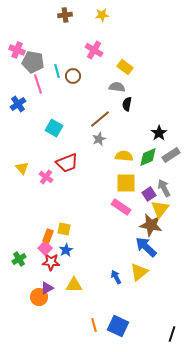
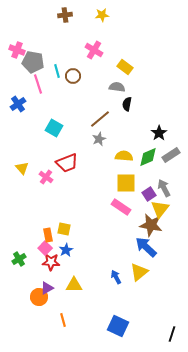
orange rectangle at (48, 236): moved 1 px up; rotated 32 degrees counterclockwise
orange line at (94, 325): moved 31 px left, 5 px up
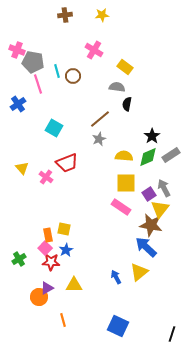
black star at (159, 133): moved 7 px left, 3 px down
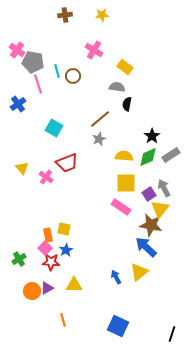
pink cross at (17, 50): rotated 14 degrees clockwise
orange circle at (39, 297): moved 7 px left, 6 px up
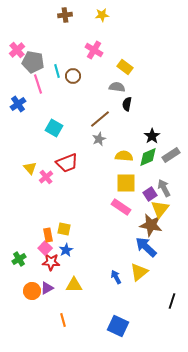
pink cross at (17, 50): rotated 14 degrees clockwise
yellow triangle at (22, 168): moved 8 px right
pink cross at (46, 177): rotated 16 degrees clockwise
purple square at (149, 194): moved 1 px right
black line at (172, 334): moved 33 px up
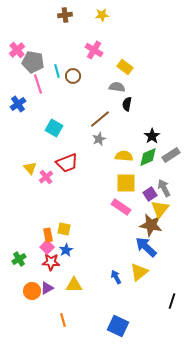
pink square at (45, 248): moved 2 px right, 1 px up
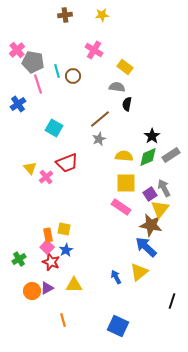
red star at (51, 262): rotated 18 degrees clockwise
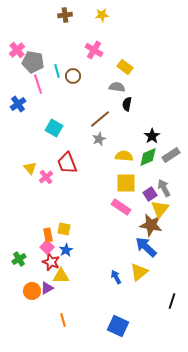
red trapezoid at (67, 163): rotated 90 degrees clockwise
yellow triangle at (74, 285): moved 13 px left, 9 px up
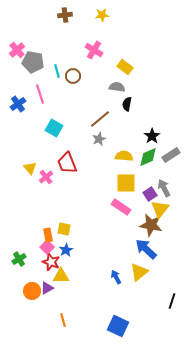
pink line at (38, 84): moved 2 px right, 10 px down
blue arrow at (146, 247): moved 2 px down
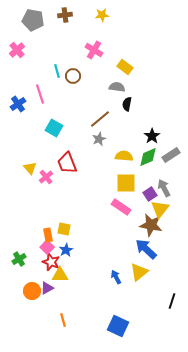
gray pentagon at (33, 62): moved 42 px up
yellow triangle at (61, 276): moved 1 px left, 1 px up
